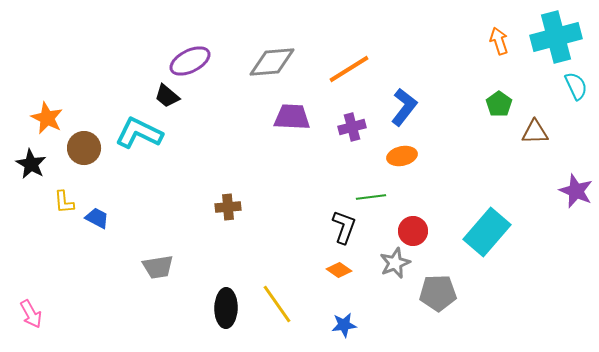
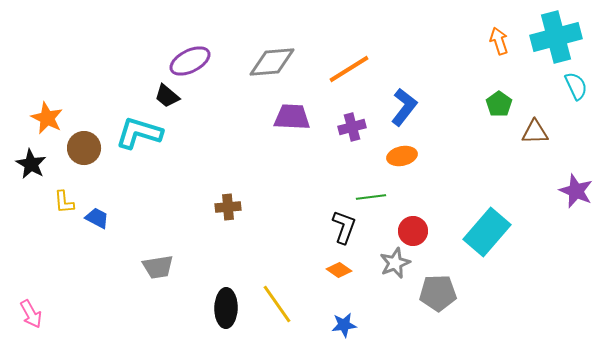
cyan L-shape: rotated 9 degrees counterclockwise
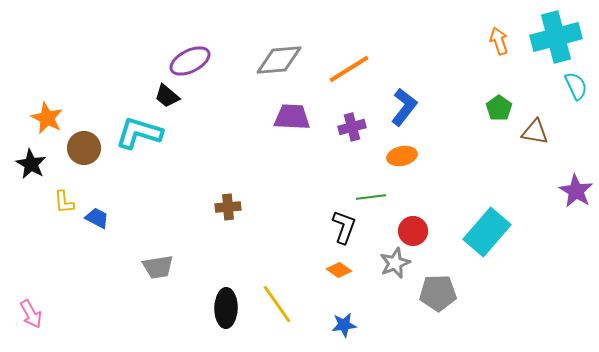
gray diamond: moved 7 px right, 2 px up
green pentagon: moved 4 px down
brown triangle: rotated 12 degrees clockwise
purple star: rotated 8 degrees clockwise
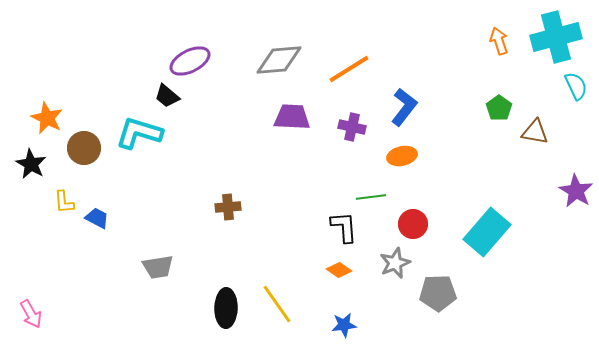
purple cross: rotated 28 degrees clockwise
black L-shape: rotated 24 degrees counterclockwise
red circle: moved 7 px up
